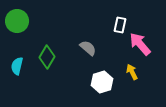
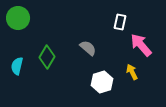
green circle: moved 1 px right, 3 px up
white rectangle: moved 3 px up
pink arrow: moved 1 px right, 1 px down
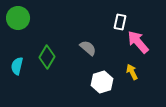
pink arrow: moved 3 px left, 3 px up
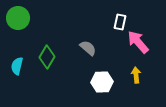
yellow arrow: moved 4 px right, 3 px down; rotated 21 degrees clockwise
white hexagon: rotated 15 degrees clockwise
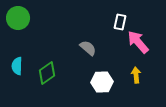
green diamond: moved 16 px down; rotated 25 degrees clockwise
cyan semicircle: rotated 12 degrees counterclockwise
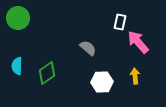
yellow arrow: moved 1 px left, 1 px down
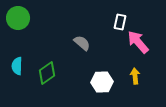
gray semicircle: moved 6 px left, 5 px up
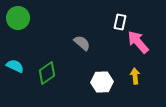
cyan semicircle: moved 2 px left; rotated 114 degrees clockwise
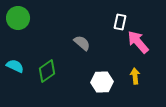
green diamond: moved 2 px up
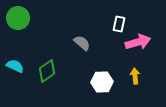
white rectangle: moved 1 px left, 2 px down
pink arrow: rotated 115 degrees clockwise
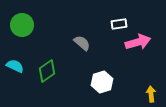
green circle: moved 4 px right, 7 px down
white rectangle: rotated 70 degrees clockwise
yellow arrow: moved 16 px right, 18 px down
white hexagon: rotated 15 degrees counterclockwise
